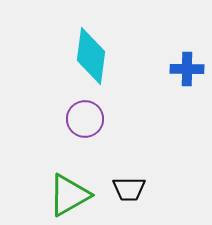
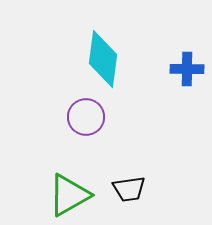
cyan diamond: moved 12 px right, 3 px down
purple circle: moved 1 px right, 2 px up
black trapezoid: rotated 8 degrees counterclockwise
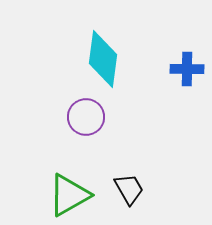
black trapezoid: rotated 112 degrees counterclockwise
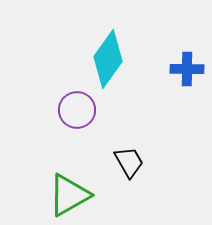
cyan diamond: moved 5 px right; rotated 28 degrees clockwise
purple circle: moved 9 px left, 7 px up
black trapezoid: moved 27 px up
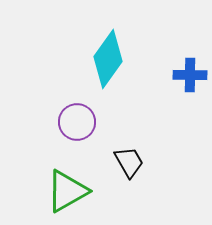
blue cross: moved 3 px right, 6 px down
purple circle: moved 12 px down
green triangle: moved 2 px left, 4 px up
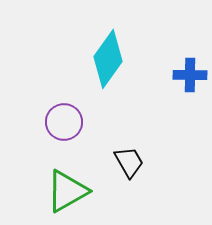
purple circle: moved 13 px left
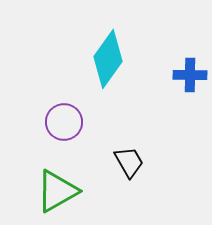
green triangle: moved 10 px left
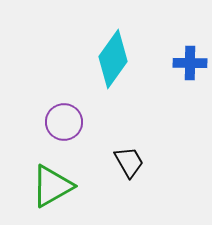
cyan diamond: moved 5 px right
blue cross: moved 12 px up
green triangle: moved 5 px left, 5 px up
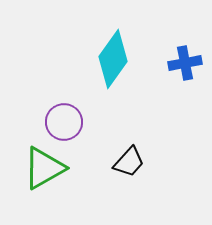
blue cross: moved 5 px left; rotated 12 degrees counterclockwise
black trapezoid: rotated 72 degrees clockwise
green triangle: moved 8 px left, 18 px up
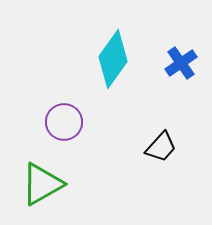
blue cross: moved 4 px left; rotated 24 degrees counterclockwise
black trapezoid: moved 32 px right, 15 px up
green triangle: moved 2 px left, 16 px down
